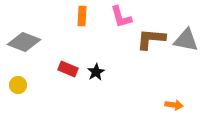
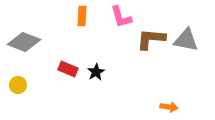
orange arrow: moved 5 px left, 2 px down
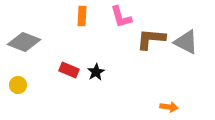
gray triangle: moved 2 px down; rotated 16 degrees clockwise
red rectangle: moved 1 px right, 1 px down
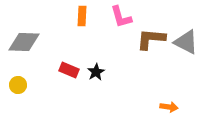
gray diamond: rotated 20 degrees counterclockwise
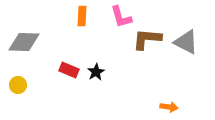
brown L-shape: moved 4 px left
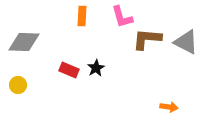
pink L-shape: moved 1 px right
black star: moved 4 px up
